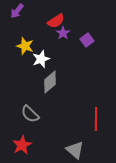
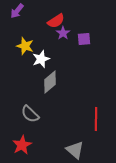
purple square: moved 3 px left, 1 px up; rotated 32 degrees clockwise
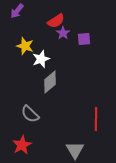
gray triangle: rotated 18 degrees clockwise
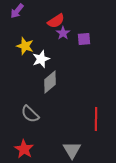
red star: moved 2 px right, 4 px down; rotated 12 degrees counterclockwise
gray triangle: moved 3 px left
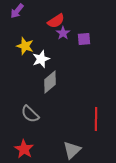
gray triangle: rotated 18 degrees clockwise
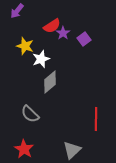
red semicircle: moved 4 px left, 5 px down
purple square: rotated 32 degrees counterclockwise
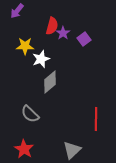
red semicircle: rotated 42 degrees counterclockwise
yellow star: rotated 18 degrees counterclockwise
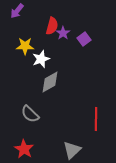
gray diamond: rotated 10 degrees clockwise
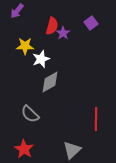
purple square: moved 7 px right, 16 px up
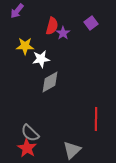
white star: rotated 12 degrees clockwise
gray semicircle: moved 19 px down
red star: moved 3 px right, 1 px up
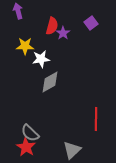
purple arrow: moved 1 px right; rotated 126 degrees clockwise
red star: moved 1 px left, 1 px up
